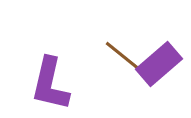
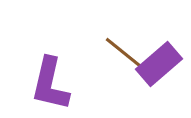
brown line: moved 4 px up
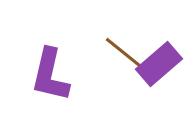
purple L-shape: moved 9 px up
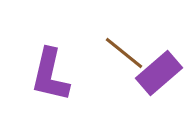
purple rectangle: moved 9 px down
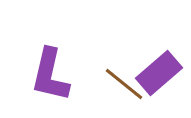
brown line: moved 31 px down
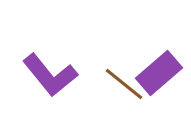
purple L-shape: rotated 52 degrees counterclockwise
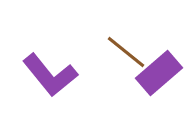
brown line: moved 2 px right, 32 px up
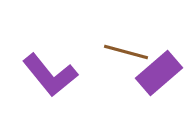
brown line: rotated 24 degrees counterclockwise
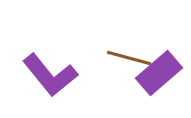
brown line: moved 3 px right, 6 px down
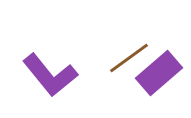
brown line: rotated 51 degrees counterclockwise
